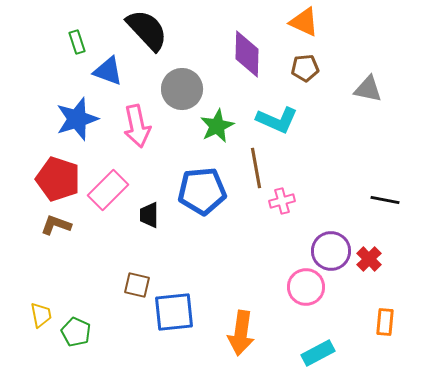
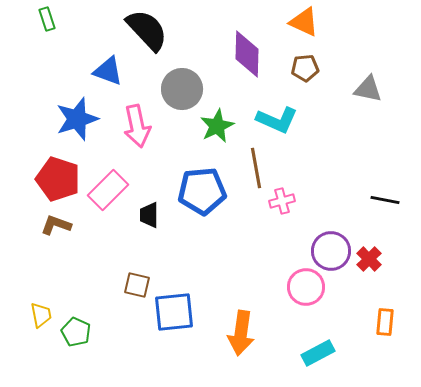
green rectangle: moved 30 px left, 23 px up
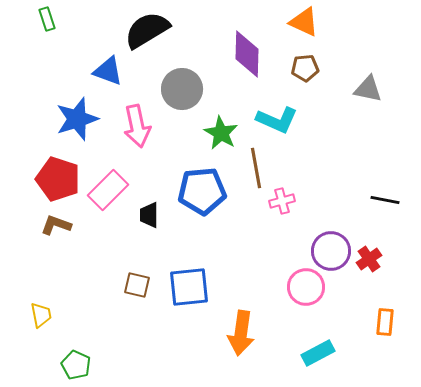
black semicircle: rotated 78 degrees counterclockwise
green star: moved 4 px right, 7 px down; rotated 16 degrees counterclockwise
red cross: rotated 10 degrees clockwise
blue square: moved 15 px right, 25 px up
green pentagon: moved 33 px down
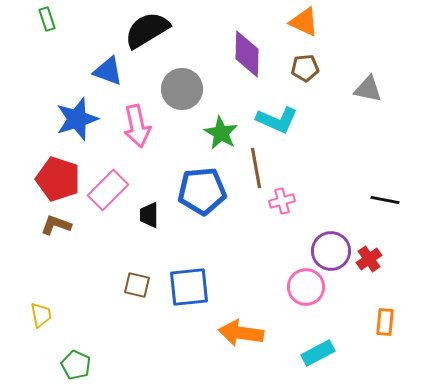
orange arrow: rotated 90 degrees clockwise
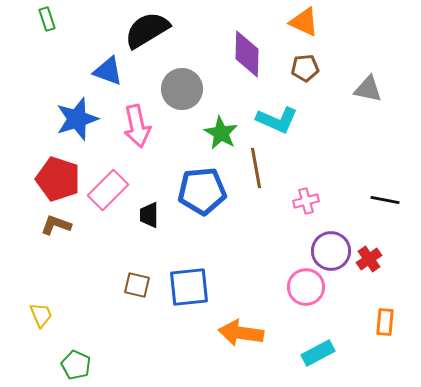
pink cross: moved 24 px right
yellow trapezoid: rotated 12 degrees counterclockwise
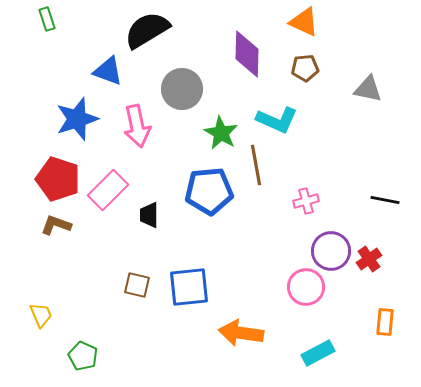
brown line: moved 3 px up
blue pentagon: moved 7 px right
green pentagon: moved 7 px right, 9 px up
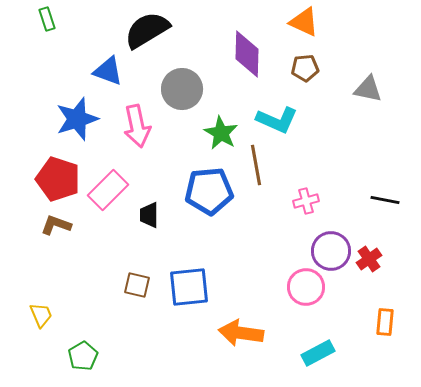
green pentagon: rotated 16 degrees clockwise
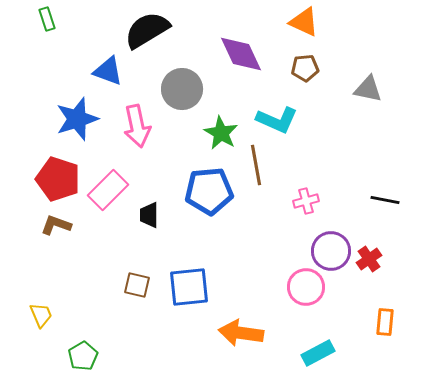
purple diamond: moved 6 px left; rotated 27 degrees counterclockwise
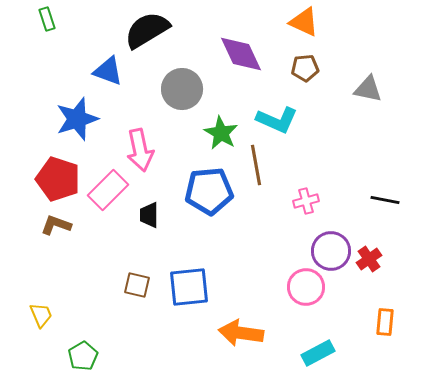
pink arrow: moved 3 px right, 24 px down
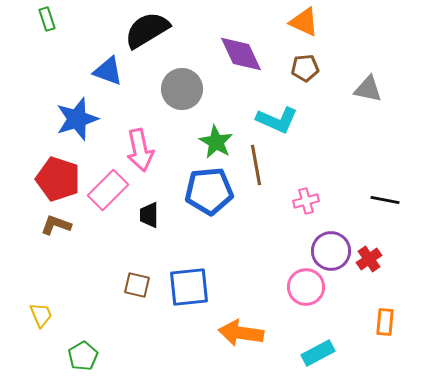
green star: moved 5 px left, 9 px down
